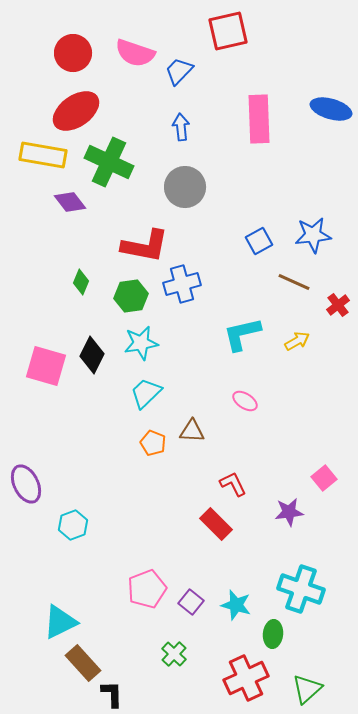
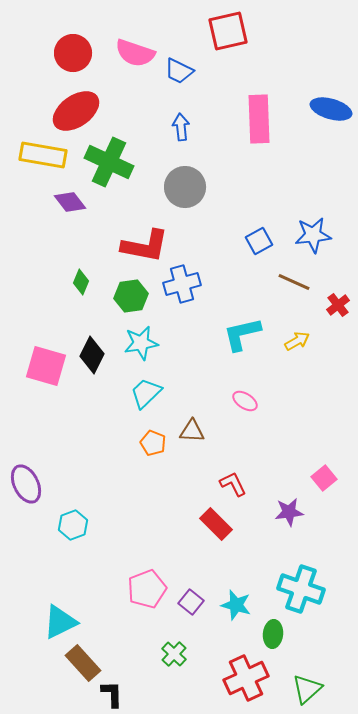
blue trapezoid at (179, 71): rotated 108 degrees counterclockwise
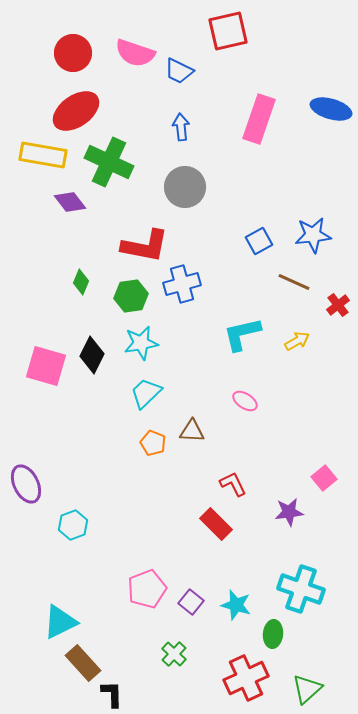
pink rectangle at (259, 119): rotated 21 degrees clockwise
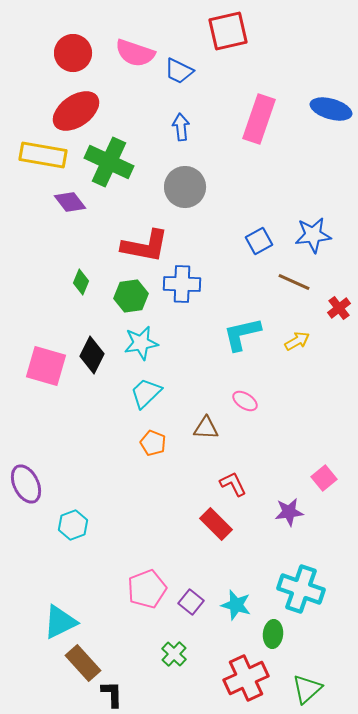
blue cross at (182, 284): rotated 18 degrees clockwise
red cross at (338, 305): moved 1 px right, 3 px down
brown triangle at (192, 431): moved 14 px right, 3 px up
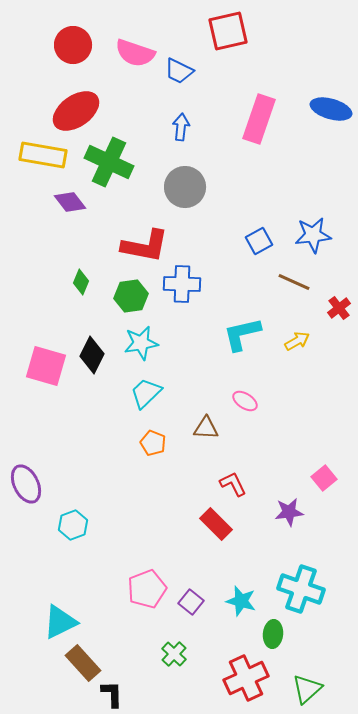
red circle at (73, 53): moved 8 px up
blue arrow at (181, 127): rotated 12 degrees clockwise
cyan star at (236, 605): moved 5 px right, 4 px up
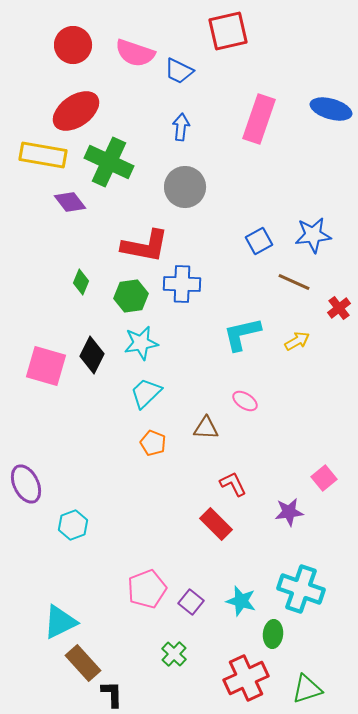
green triangle at (307, 689): rotated 24 degrees clockwise
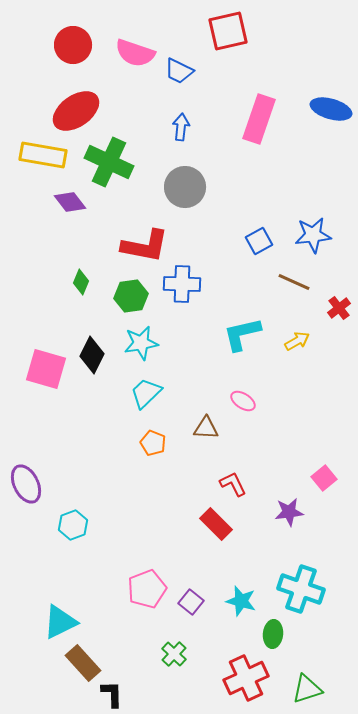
pink square at (46, 366): moved 3 px down
pink ellipse at (245, 401): moved 2 px left
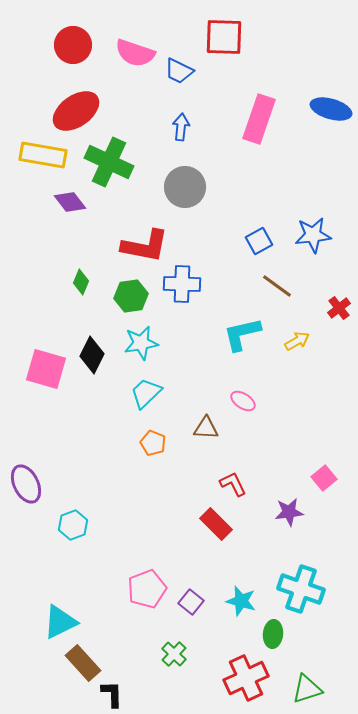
red square at (228, 31): moved 4 px left, 6 px down; rotated 15 degrees clockwise
brown line at (294, 282): moved 17 px left, 4 px down; rotated 12 degrees clockwise
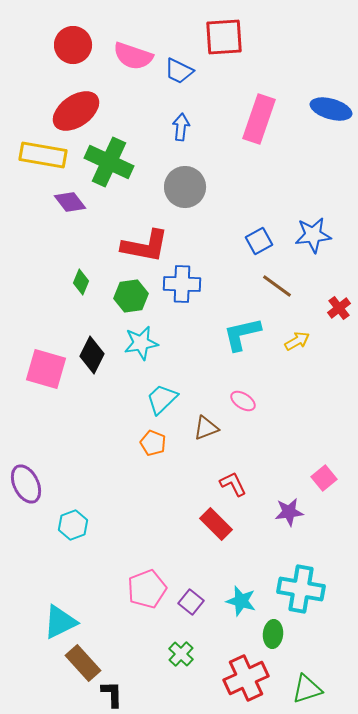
red square at (224, 37): rotated 6 degrees counterclockwise
pink semicircle at (135, 53): moved 2 px left, 3 px down
cyan trapezoid at (146, 393): moved 16 px right, 6 px down
brown triangle at (206, 428): rotated 24 degrees counterclockwise
cyan cross at (301, 589): rotated 9 degrees counterclockwise
green cross at (174, 654): moved 7 px right
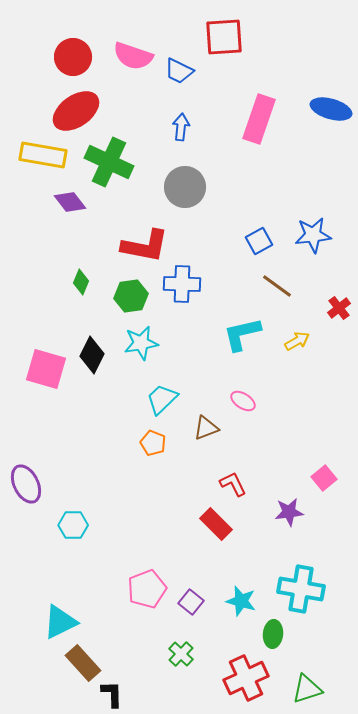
red circle at (73, 45): moved 12 px down
cyan hexagon at (73, 525): rotated 20 degrees clockwise
